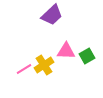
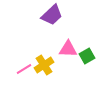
pink triangle: moved 2 px right, 2 px up
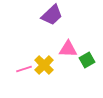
green square: moved 4 px down
yellow cross: rotated 12 degrees counterclockwise
pink line: rotated 14 degrees clockwise
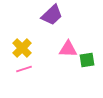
green square: rotated 21 degrees clockwise
yellow cross: moved 22 px left, 17 px up
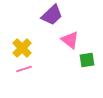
pink triangle: moved 2 px right, 9 px up; rotated 36 degrees clockwise
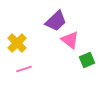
purple trapezoid: moved 4 px right, 6 px down
yellow cross: moved 5 px left, 5 px up
green square: rotated 14 degrees counterclockwise
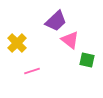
green square: rotated 35 degrees clockwise
pink line: moved 8 px right, 2 px down
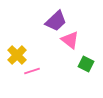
yellow cross: moved 12 px down
green square: moved 1 px left, 4 px down; rotated 14 degrees clockwise
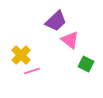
yellow cross: moved 4 px right
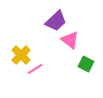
pink line: moved 3 px right, 2 px up; rotated 14 degrees counterclockwise
